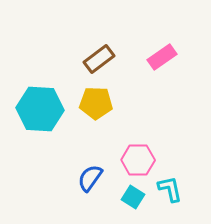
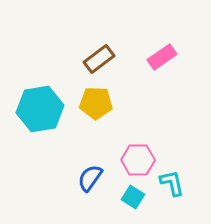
cyan hexagon: rotated 12 degrees counterclockwise
cyan L-shape: moved 2 px right, 6 px up
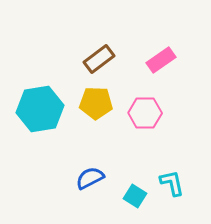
pink rectangle: moved 1 px left, 3 px down
pink hexagon: moved 7 px right, 47 px up
blue semicircle: rotated 28 degrees clockwise
cyan square: moved 2 px right, 1 px up
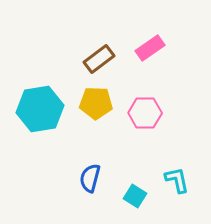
pink rectangle: moved 11 px left, 12 px up
blue semicircle: rotated 48 degrees counterclockwise
cyan L-shape: moved 5 px right, 3 px up
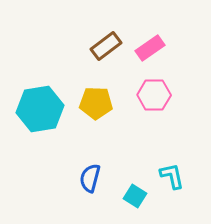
brown rectangle: moved 7 px right, 13 px up
pink hexagon: moved 9 px right, 18 px up
cyan L-shape: moved 5 px left, 4 px up
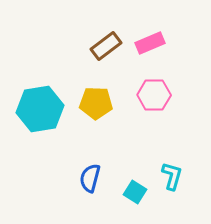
pink rectangle: moved 5 px up; rotated 12 degrees clockwise
cyan L-shape: rotated 28 degrees clockwise
cyan square: moved 4 px up
